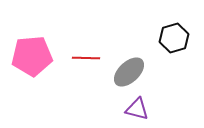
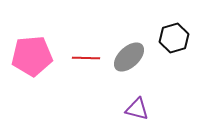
gray ellipse: moved 15 px up
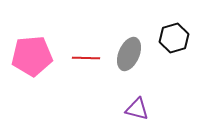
gray ellipse: moved 3 px up; rotated 24 degrees counterclockwise
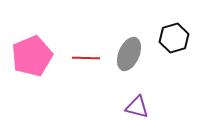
pink pentagon: rotated 18 degrees counterclockwise
purple triangle: moved 2 px up
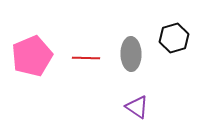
gray ellipse: moved 2 px right; rotated 24 degrees counterclockwise
purple triangle: rotated 20 degrees clockwise
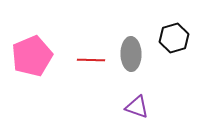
red line: moved 5 px right, 2 px down
purple triangle: rotated 15 degrees counterclockwise
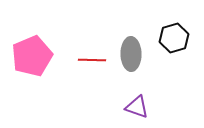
red line: moved 1 px right
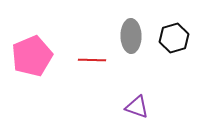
gray ellipse: moved 18 px up
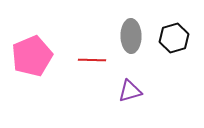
purple triangle: moved 7 px left, 16 px up; rotated 35 degrees counterclockwise
